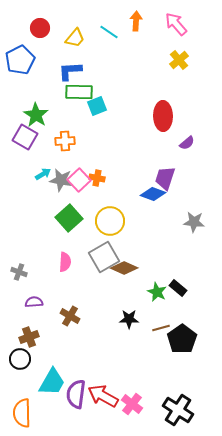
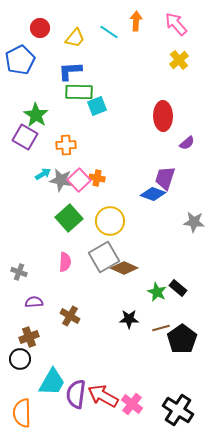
orange cross at (65, 141): moved 1 px right, 4 px down
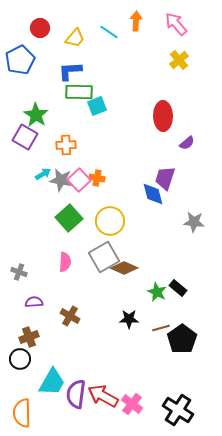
blue diamond at (153, 194): rotated 55 degrees clockwise
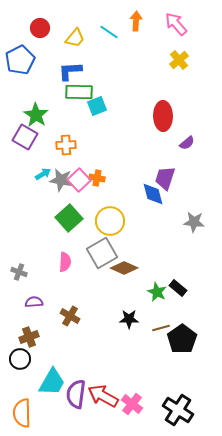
gray square at (104, 257): moved 2 px left, 4 px up
